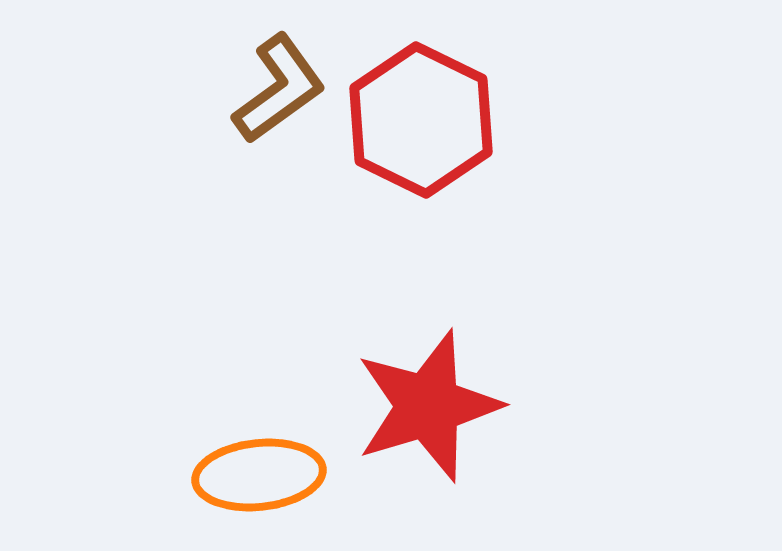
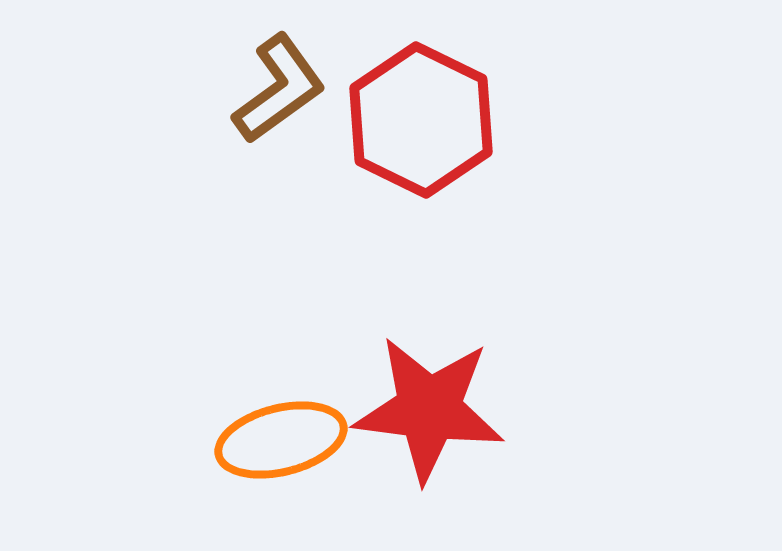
red star: moved 1 px right, 3 px down; rotated 24 degrees clockwise
orange ellipse: moved 22 px right, 35 px up; rotated 8 degrees counterclockwise
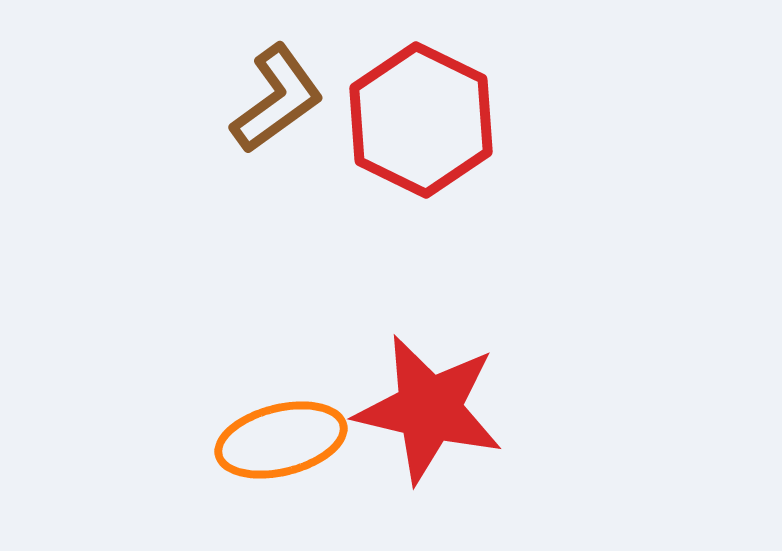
brown L-shape: moved 2 px left, 10 px down
red star: rotated 6 degrees clockwise
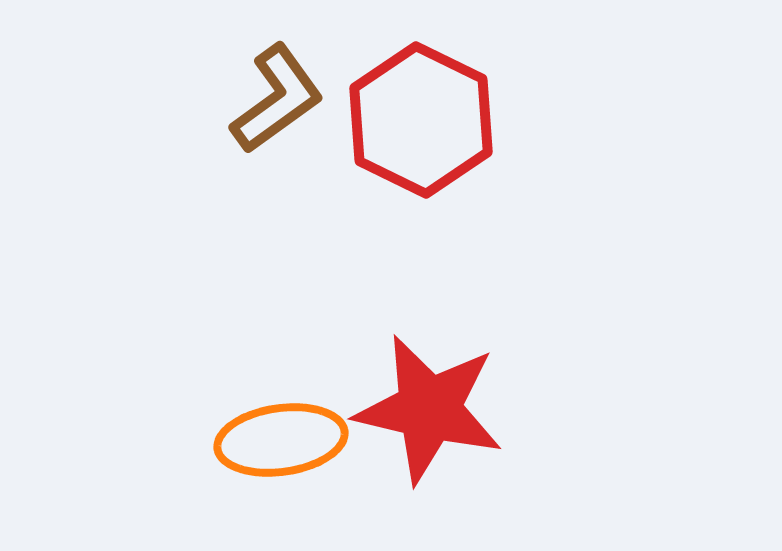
orange ellipse: rotated 6 degrees clockwise
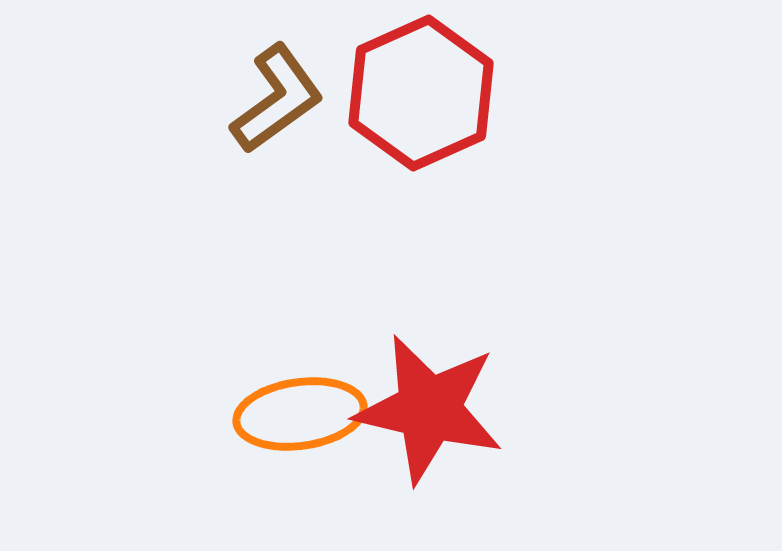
red hexagon: moved 27 px up; rotated 10 degrees clockwise
orange ellipse: moved 19 px right, 26 px up
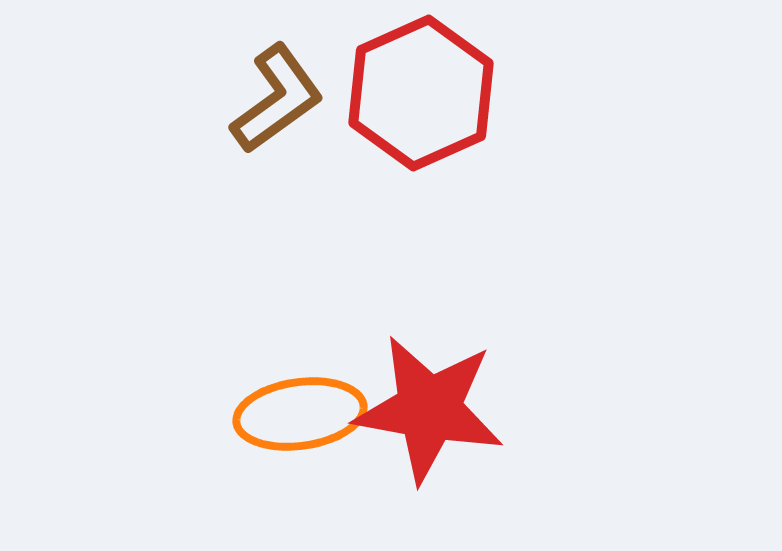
red star: rotated 3 degrees counterclockwise
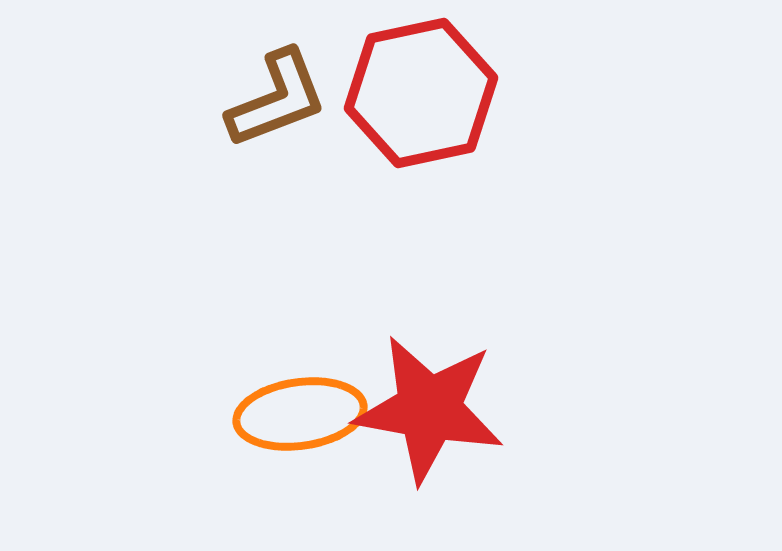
red hexagon: rotated 12 degrees clockwise
brown L-shape: rotated 15 degrees clockwise
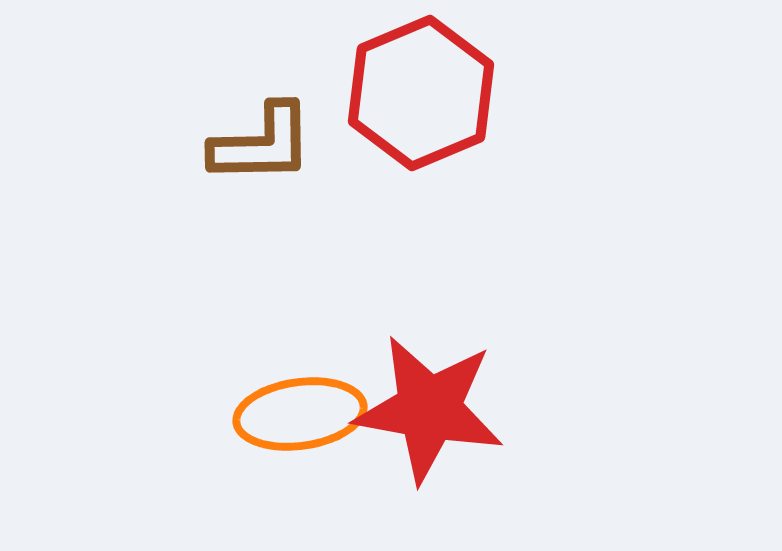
red hexagon: rotated 11 degrees counterclockwise
brown L-shape: moved 15 px left, 45 px down; rotated 20 degrees clockwise
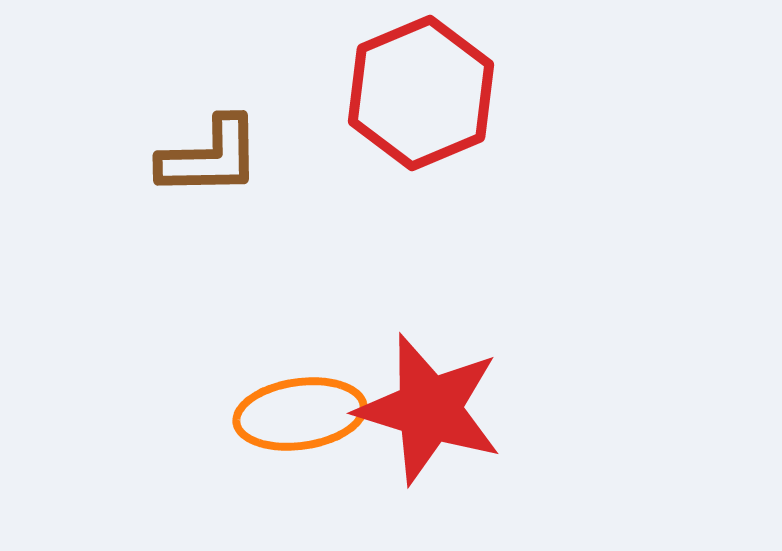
brown L-shape: moved 52 px left, 13 px down
red star: rotated 7 degrees clockwise
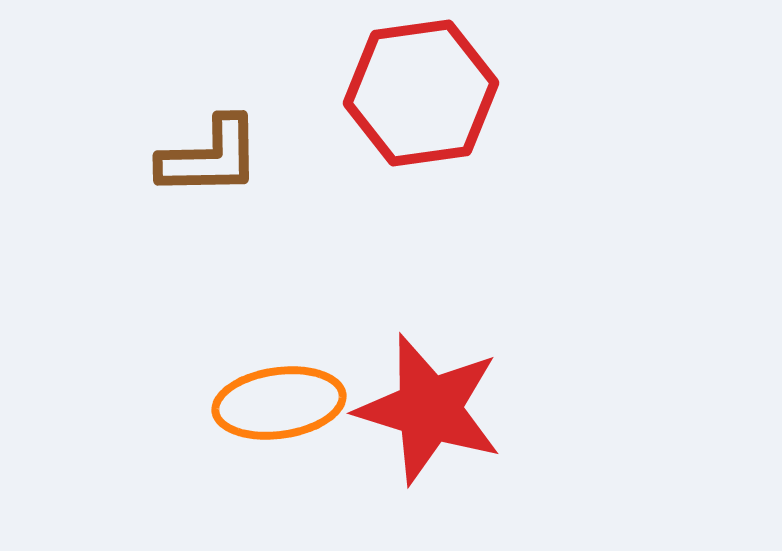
red hexagon: rotated 15 degrees clockwise
orange ellipse: moved 21 px left, 11 px up
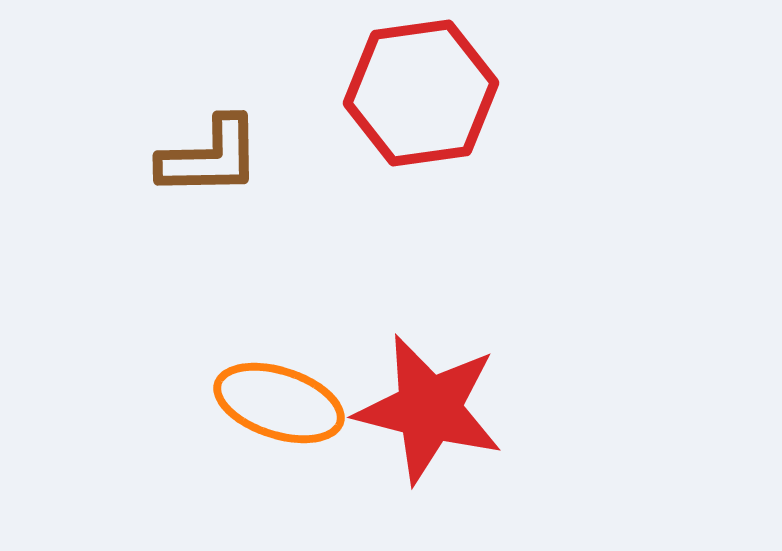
orange ellipse: rotated 26 degrees clockwise
red star: rotated 3 degrees counterclockwise
